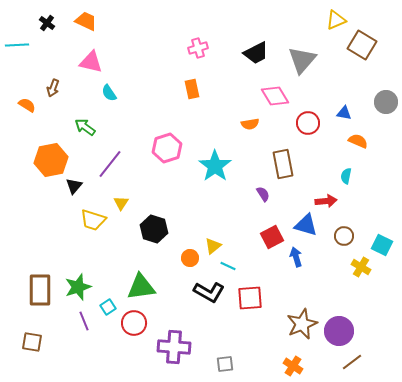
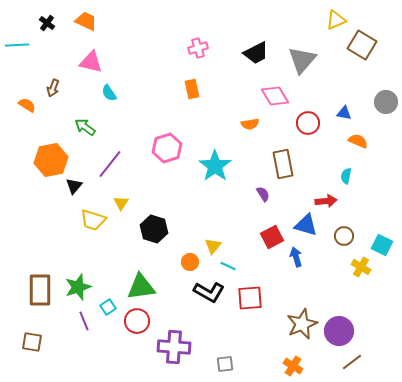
yellow triangle at (213, 246): rotated 12 degrees counterclockwise
orange circle at (190, 258): moved 4 px down
red circle at (134, 323): moved 3 px right, 2 px up
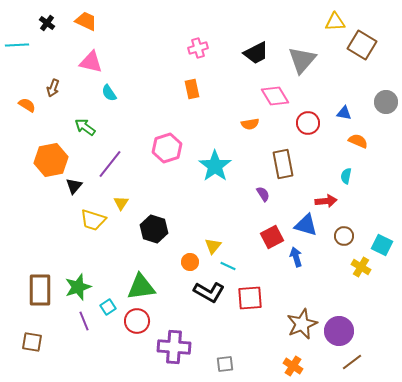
yellow triangle at (336, 20): moved 1 px left, 2 px down; rotated 20 degrees clockwise
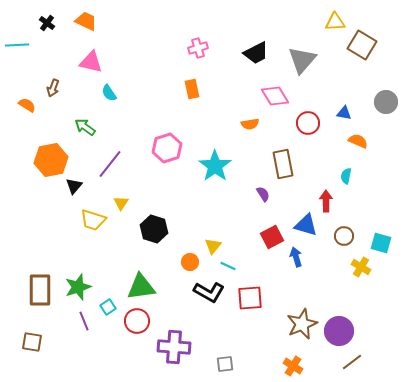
red arrow at (326, 201): rotated 85 degrees counterclockwise
cyan square at (382, 245): moved 1 px left, 2 px up; rotated 10 degrees counterclockwise
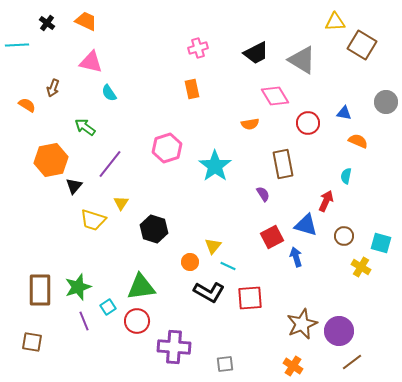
gray triangle at (302, 60): rotated 40 degrees counterclockwise
red arrow at (326, 201): rotated 25 degrees clockwise
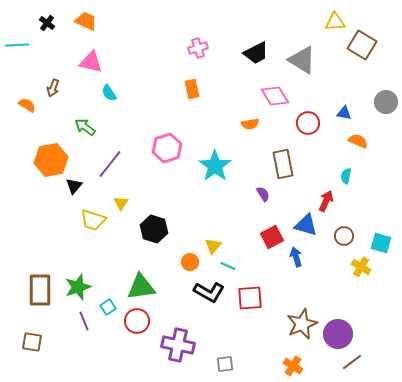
purple circle at (339, 331): moved 1 px left, 3 px down
purple cross at (174, 347): moved 4 px right, 2 px up; rotated 8 degrees clockwise
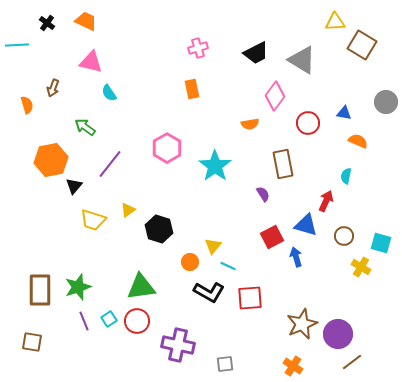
pink diamond at (275, 96): rotated 68 degrees clockwise
orange semicircle at (27, 105): rotated 42 degrees clockwise
pink hexagon at (167, 148): rotated 12 degrees counterclockwise
yellow triangle at (121, 203): moved 7 px right, 7 px down; rotated 21 degrees clockwise
black hexagon at (154, 229): moved 5 px right
cyan square at (108, 307): moved 1 px right, 12 px down
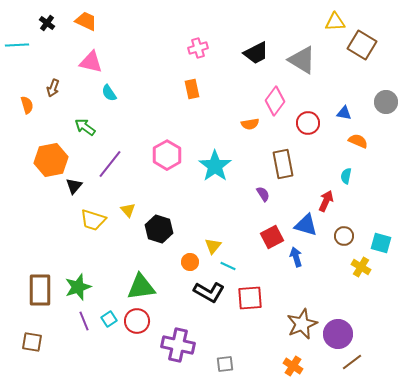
pink diamond at (275, 96): moved 5 px down
pink hexagon at (167, 148): moved 7 px down
yellow triangle at (128, 210): rotated 35 degrees counterclockwise
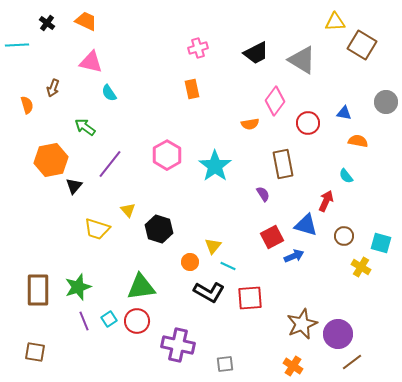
orange semicircle at (358, 141): rotated 12 degrees counterclockwise
cyan semicircle at (346, 176): rotated 49 degrees counterclockwise
yellow trapezoid at (93, 220): moved 4 px right, 9 px down
blue arrow at (296, 257): moved 2 px left, 1 px up; rotated 84 degrees clockwise
brown rectangle at (40, 290): moved 2 px left
brown square at (32, 342): moved 3 px right, 10 px down
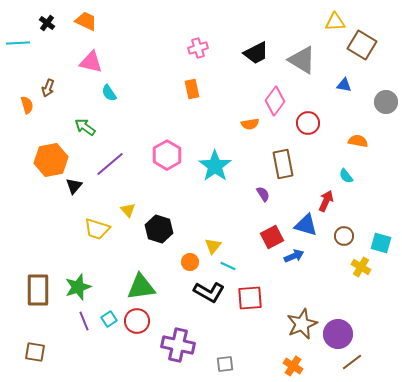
cyan line at (17, 45): moved 1 px right, 2 px up
brown arrow at (53, 88): moved 5 px left
blue triangle at (344, 113): moved 28 px up
purple line at (110, 164): rotated 12 degrees clockwise
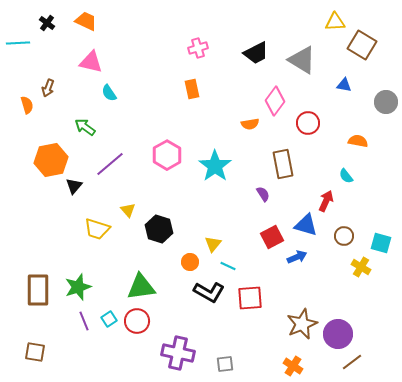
yellow triangle at (213, 246): moved 2 px up
blue arrow at (294, 256): moved 3 px right, 1 px down
purple cross at (178, 345): moved 8 px down
